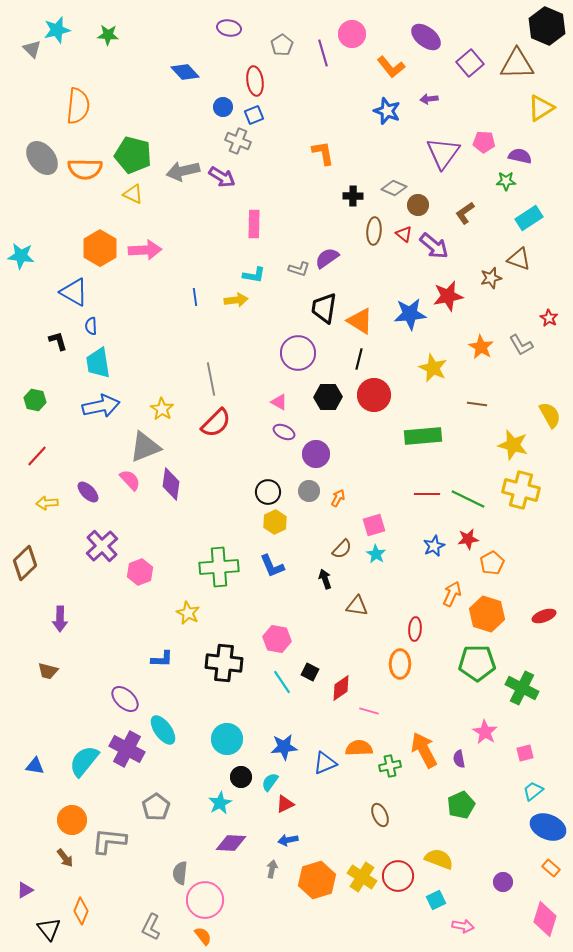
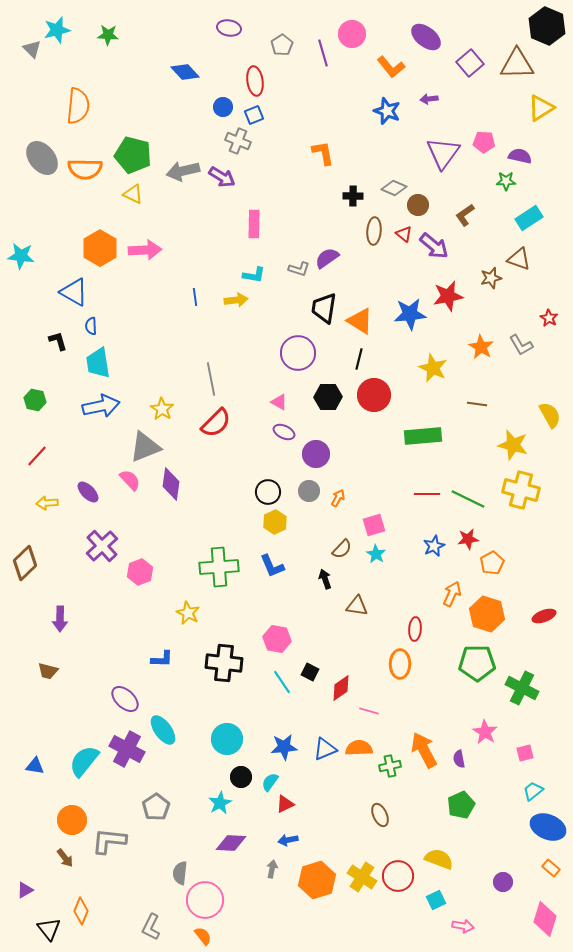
brown L-shape at (465, 213): moved 2 px down
blue triangle at (325, 763): moved 14 px up
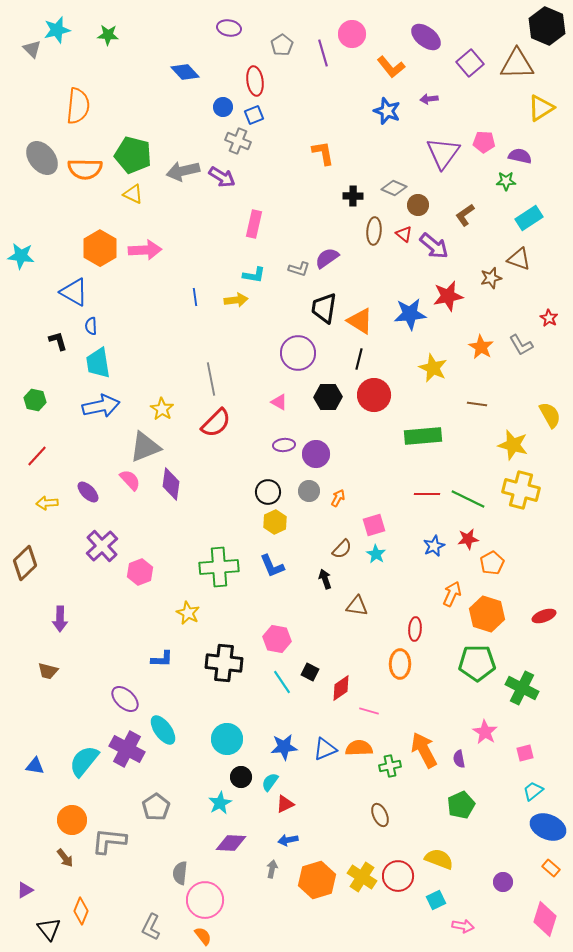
pink rectangle at (254, 224): rotated 12 degrees clockwise
purple ellipse at (284, 432): moved 13 px down; rotated 30 degrees counterclockwise
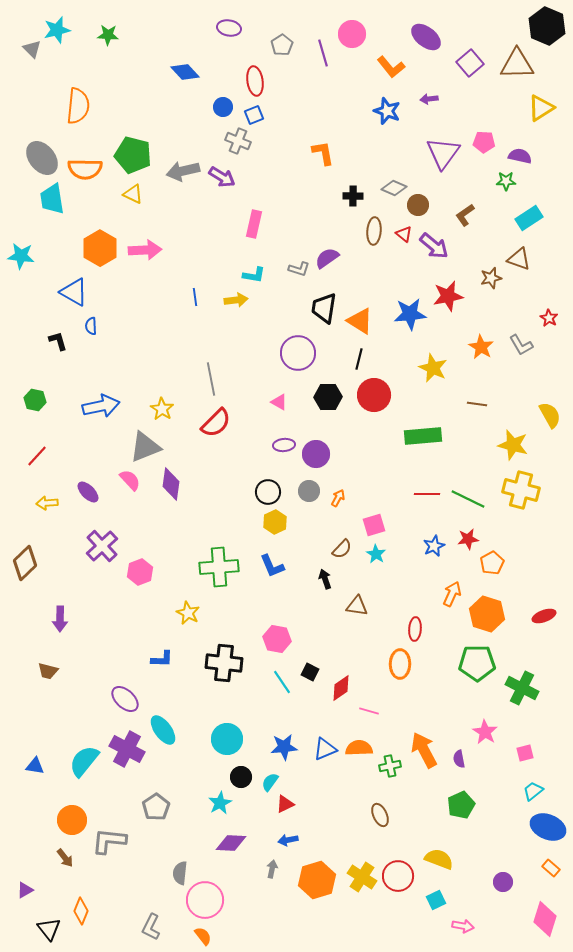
cyan trapezoid at (98, 363): moved 46 px left, 164 px up
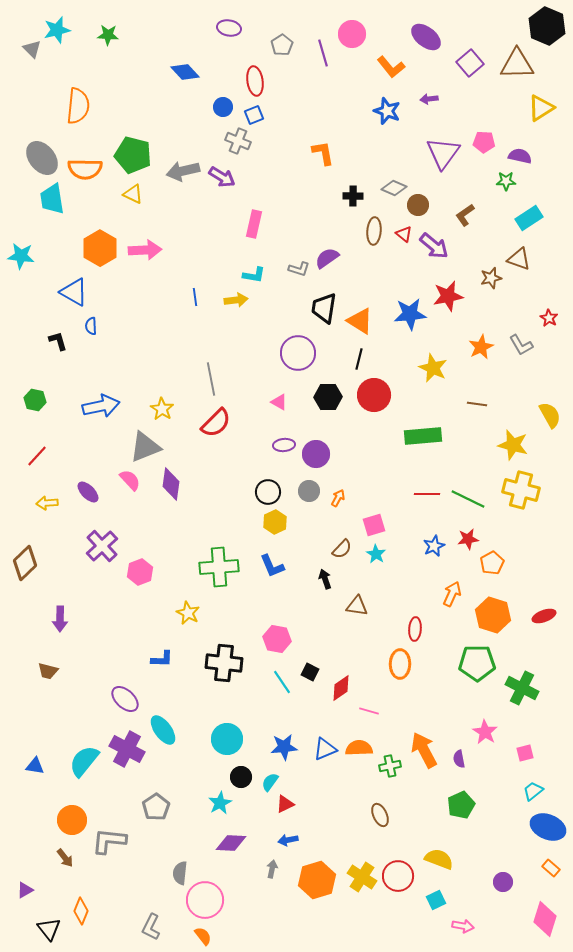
orange star at (481, 347): rotated 15 degrees clockwise
orange hexagon at (487, 614): moved 6 px right, 1 px down
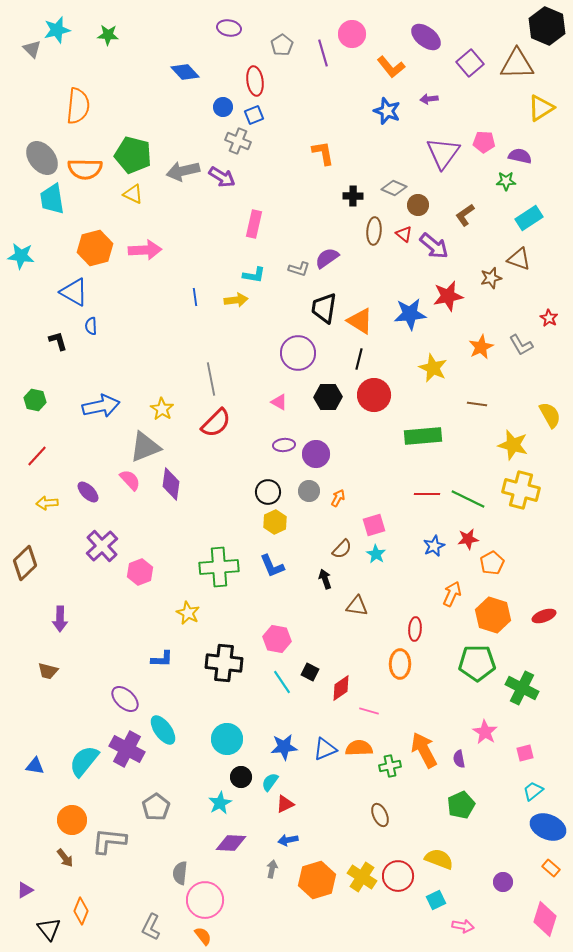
orange hexagon at (100, 248): moved 5 px left; rotated 16 degrees clockwise
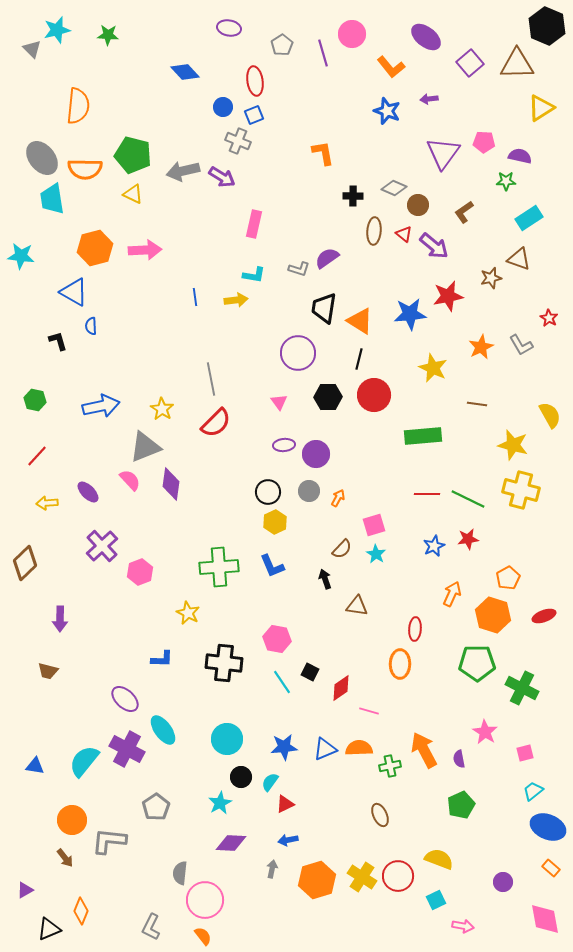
brown L-shape at (465, 215): moved 1 px left, 3 px up
pink triangle at (279, 402): rotated 24 degrees clockwise
orange pentagon at (492, 563): moved 16 px right, 15 px down
pink diamond at (545, 919): rotated 28 degrees counterclockwise
black triangle at (49, 929): rotated 45 degrees clockwise
